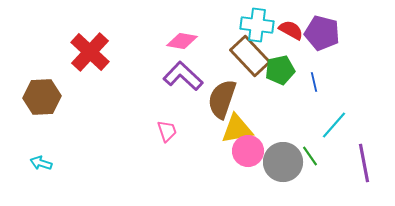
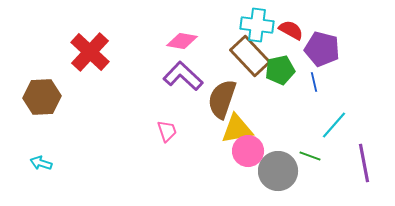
purple pentagon: moved 16 px down
green line: rotated 35 degrees counterclockwise
gray circle: moved 5 px left, 9 px down
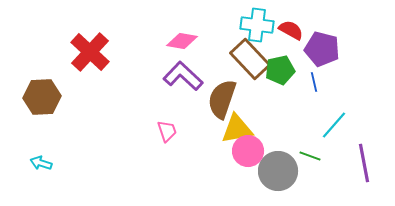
brown rectangle: moved 3 px down
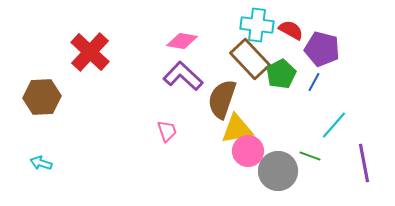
green pentagon: moved 1 px right, 4 px down; rotated 16 degrees counterclockwise
blue line: rotated 42 degrees clockwise
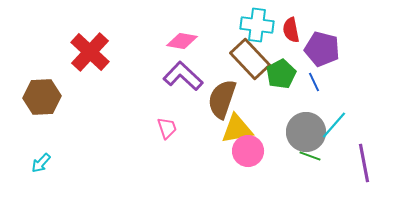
red semicircle: rotated 130 degrees counterclockwise
blue line: rotated 54 degrees counterclockwise
pink trapezoid: moved 3 px up
cyan arrow: rotated 65 degrees counterclockwise
gray circle: moved 28 px right, 39 px up
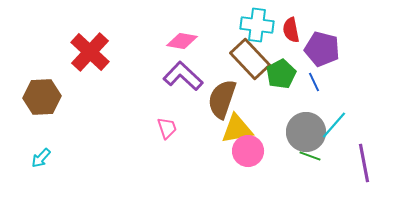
cyan arrow: moved 5 px up
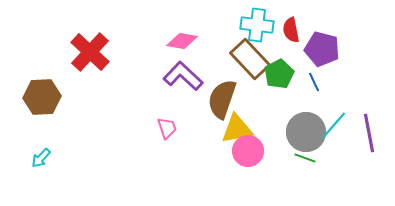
green pentagon: moved 2 px left
green line: moved 5 px left, 2 px down
purple line: moved 5 px right, 30 px up
